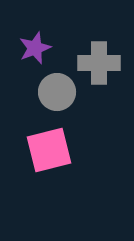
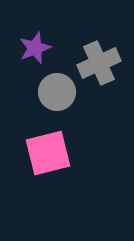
gray cross: rotated 24 degrees counterclockwise
pink square: moved 1 px left, 3 px down
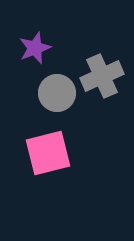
gray cross: moved 3 px right, 13 px down
gray circle: moved 1 px down
